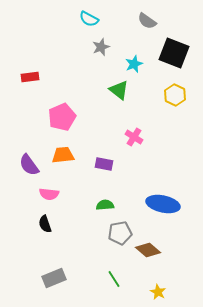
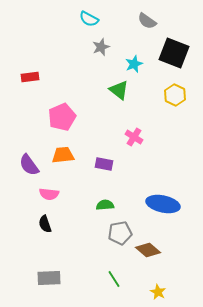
gray rectangle: moved 5 px left; rotated 20 degrees clockwise
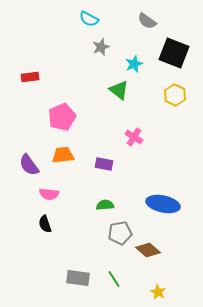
gray rectangle: moved 29 px right; rotated 10 degrees clockwise
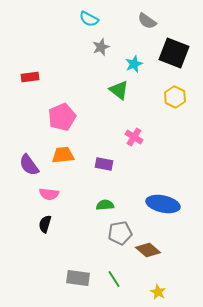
yellow hexagon: moved 2 px down
black semicircle: rotated 36 degrees clockwise
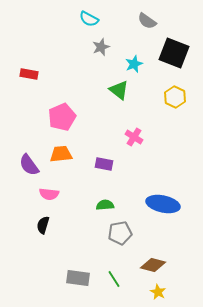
red rectangle: moved 1 px left, 3 px up; rotated 18 degrees clockwise
orange trapezoid: moved 2 px left, 1 px up
black semicircle: moved 2 px left, 1 px down
brown diamond: moved 5 px right, 15 px down; rotated 25 degrees counterclockwise
